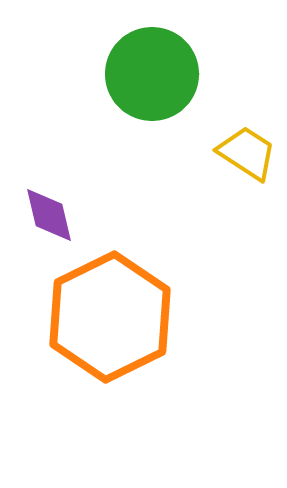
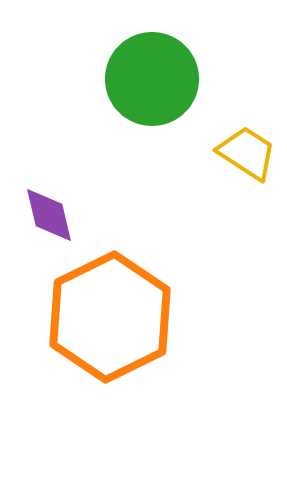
green circle: moved 5 px down
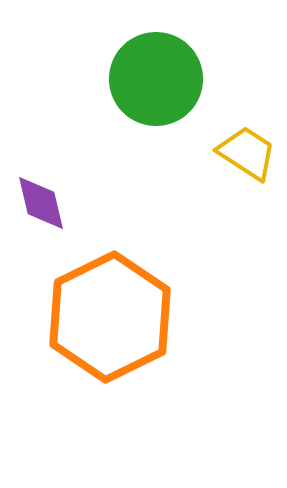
green circle: moved 4 px right
purple diamond: moved 8 px left, 12 px up
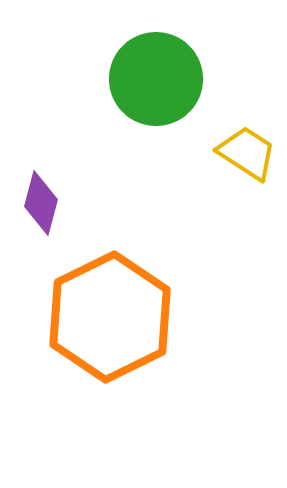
purple diamond: rotated 28 degrees clockwise
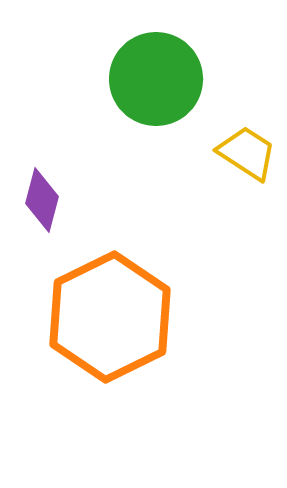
purple diamond: moved 1 px right, 3 px up
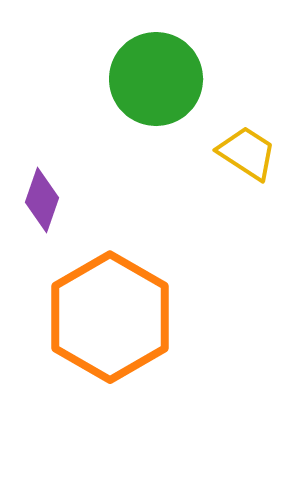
purple diamond: rotated 4 degrees clockwise
orange hexagon: rotated 4 degrees counterclockwise
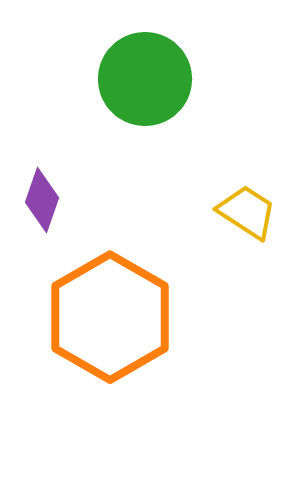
green circle: moved 11 px left
yellow trapezoid: moved 59 px down
